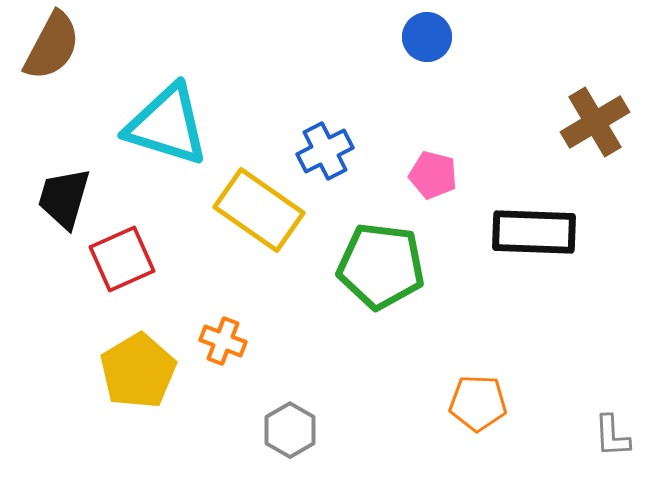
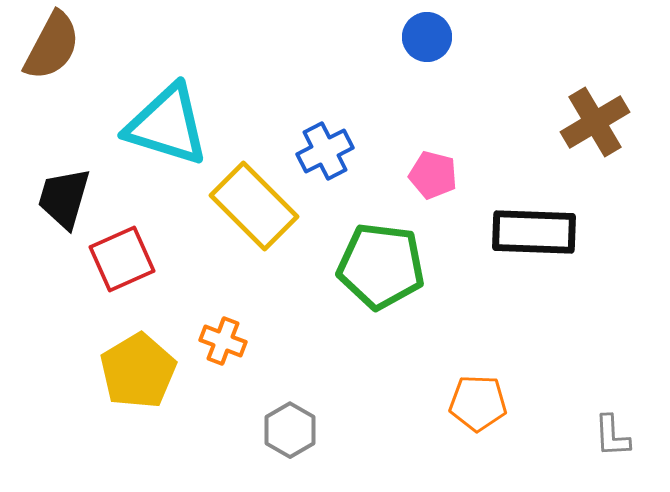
yellow rectangle: moved 5 px left, 4 px up; rotated 10 degrees clockwise
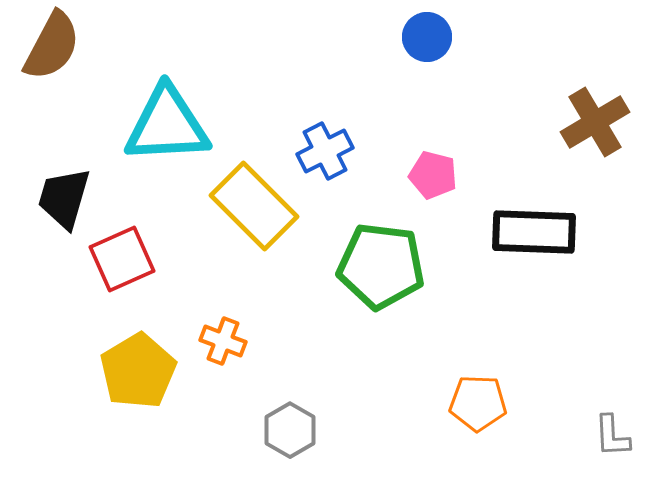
cyan triangle: rotated 20 degrees counterclockwise
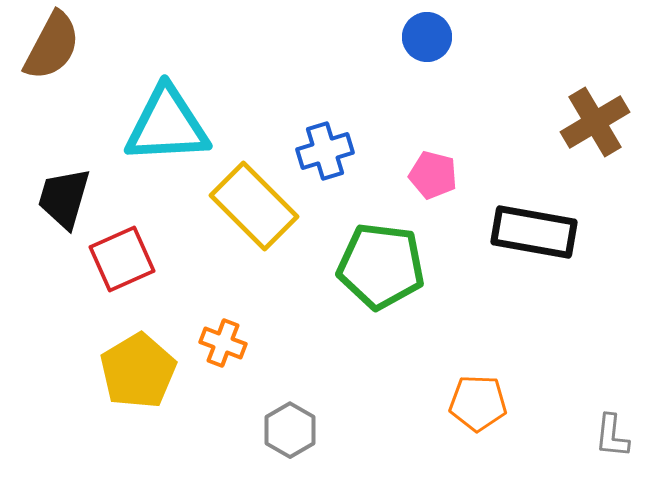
blue cross: rotated 10 degrees clockwise
black rectangle: rotated 8 degrees clockwise
orange cross: moved 2 px down
gray L-shape: rotated 9 degrees clockwise
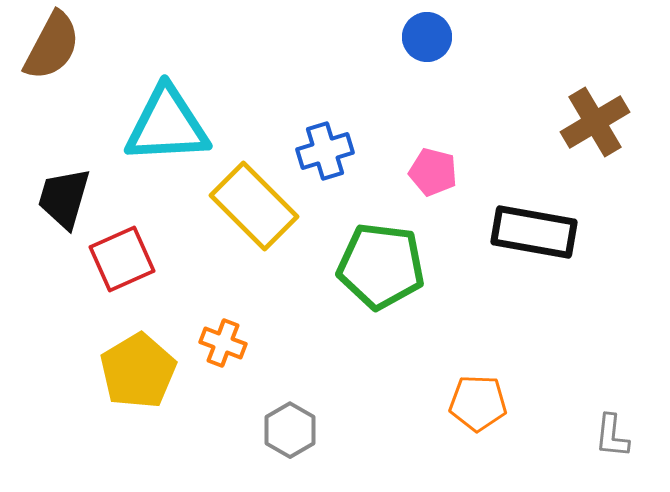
pink pentagon: moved 3 px up
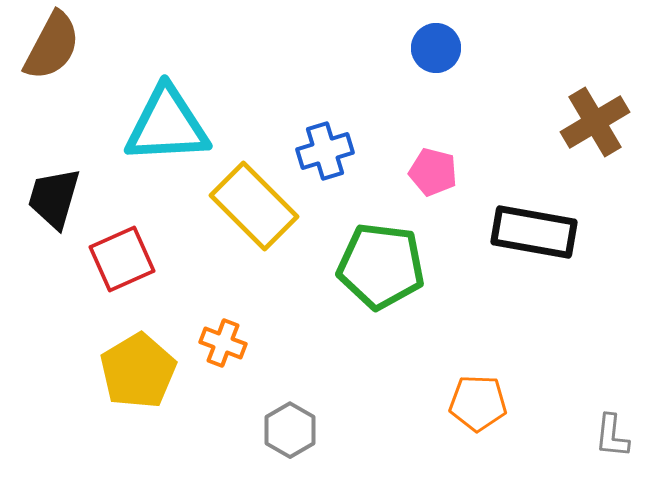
blue circle: moved 9 px right, 11 px down
black trapezoid: moved 10 px left
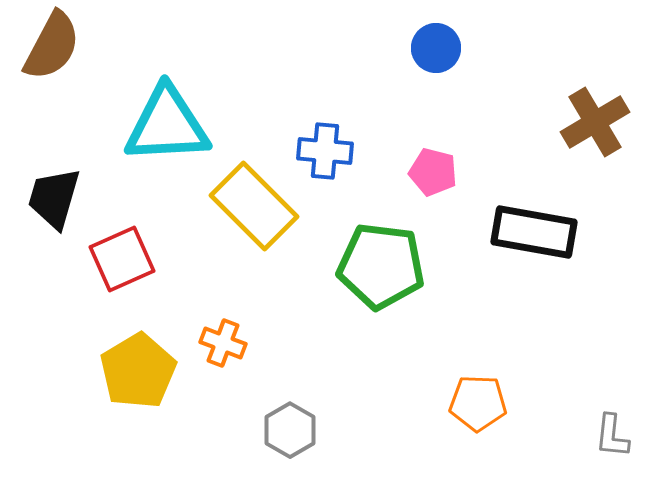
blue cross: rotated 22 degrees clockwise
